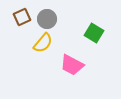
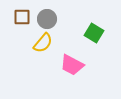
brown square: rotated 24 degrees clockwise
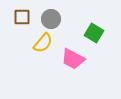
gray circle: moved 4 px right
pink trapezoid: moved 1 px right, 6 px up
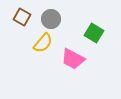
brown square: rotated 30 degrees clockwise
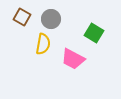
yellow semicircle: moved 1 px down; rotated 30 degrees counterclockwise
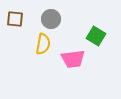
brown square: moved 7 px left, 2 px down; rotated 24 degrees counterclockwise
green square: moved 2 px right, 3 px down
pink trapezoid: rotated 35 degrees counterclockwise
